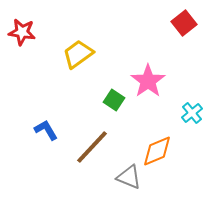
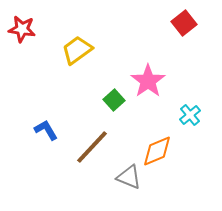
red star: moved 3 px up
yellow trapezoid: moved 1 px left, 4 px up
green square: rotated 15 degrees clockwise
cyan cross: moved 2 px left, 2 px down
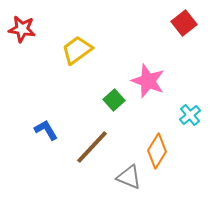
pink star: rotated 16 degrees counterclockwise
orange diamond: rotated 36 degrees counterclockwise
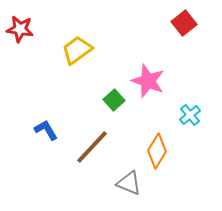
red star: moved 2 px left
gray triangle: moved 6 px down
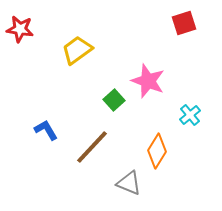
red square: rotated 20 degrees clockwise
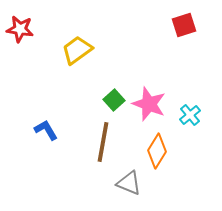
red square: moved 2 px down
pink star: moved 1 px right, 23 px down
brown line: moved 11 px right, 5 px up; rotated 33 degrees counterclockwise
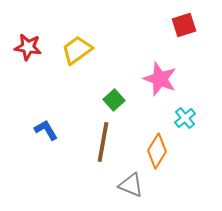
red star: moved 8 px right, 18 px down
pink star: moved 11 px right, 25 px up
cyan cross: moved 5 px left, 3 px down
gray triangle: moved 2 px right, 2 px down
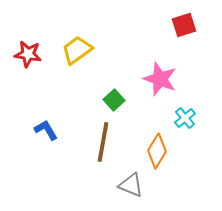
red star: moved 7 px down
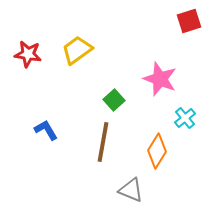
red square: moved 5 px right, 4 px up
gray triangle: moved 5 px down
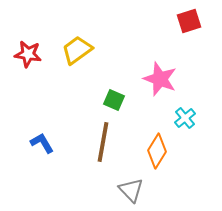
green square: rotated 25 degrees counterclockwise
blue L-shape: moved 4 px left, 13 px down
gray triangle: rotated 24 degrees clockwise
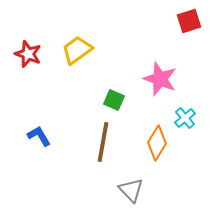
red star: rotated 12 degrees clockwise
blue L-shape: moved 3 px left, 7 px up
orange diamond: moved 8 px up
